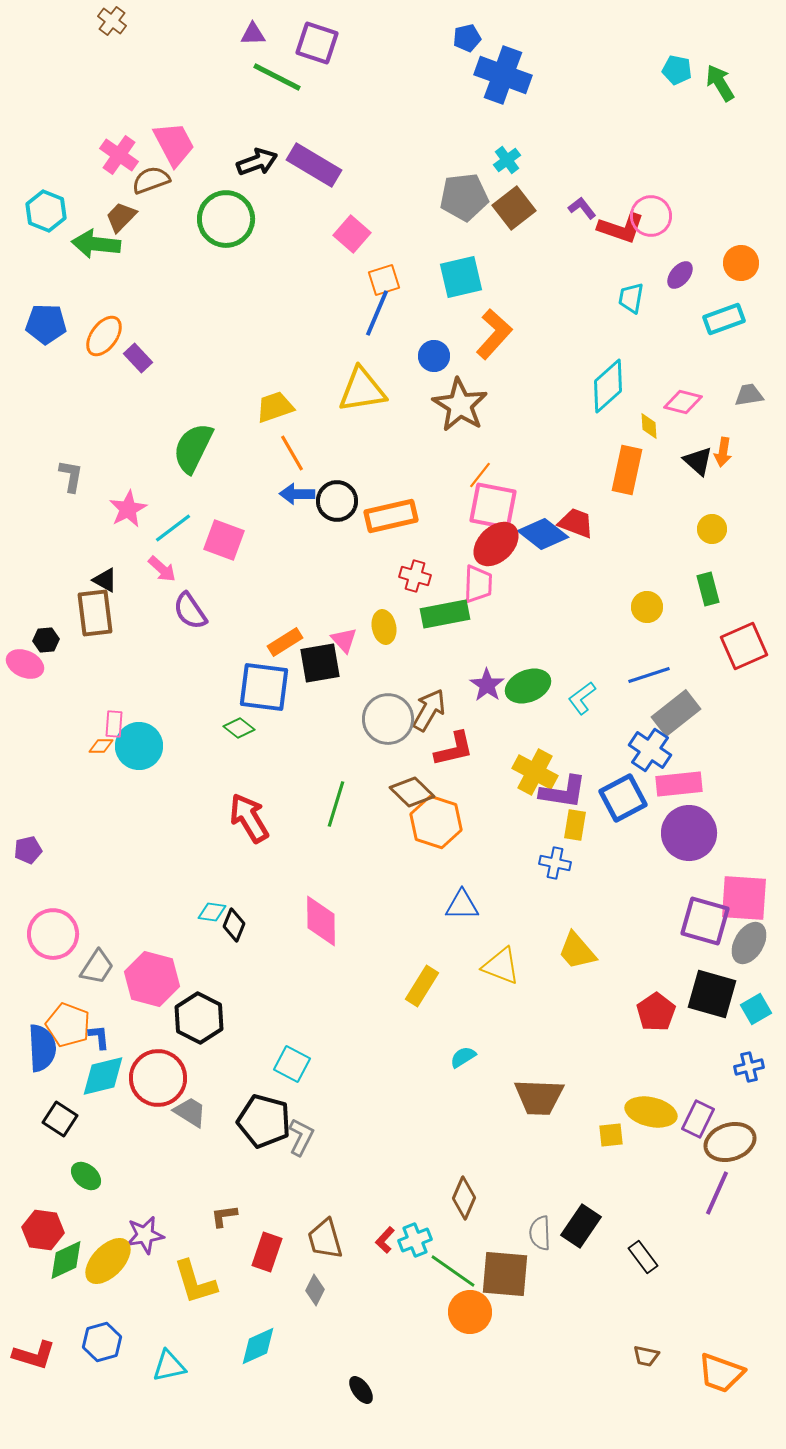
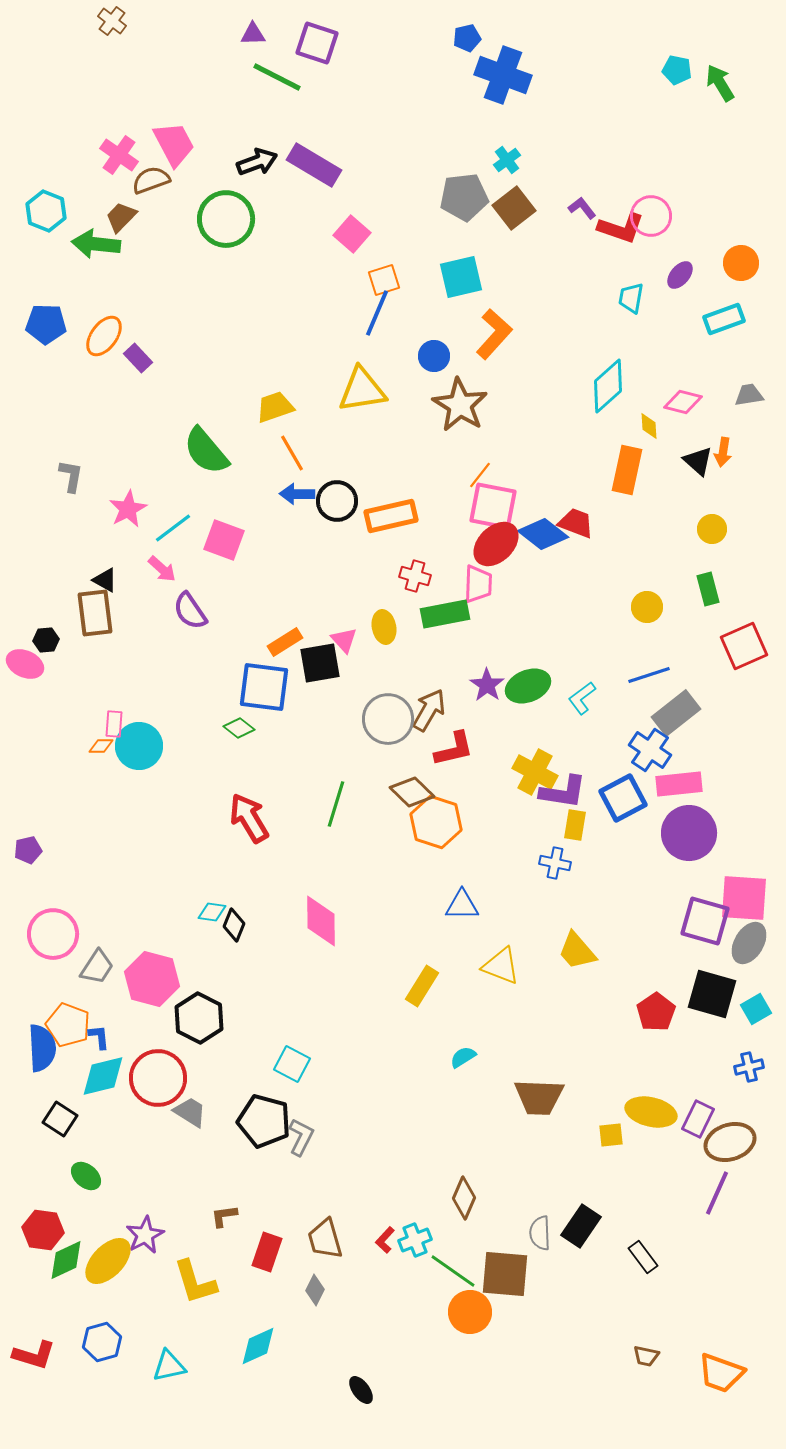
green semicircle at (193, 448): moved 13 px right, 3 px down; rotated 66 degrees counterclockwise
purple star at (145, 1235): rotated 18 degrees counterclockwise
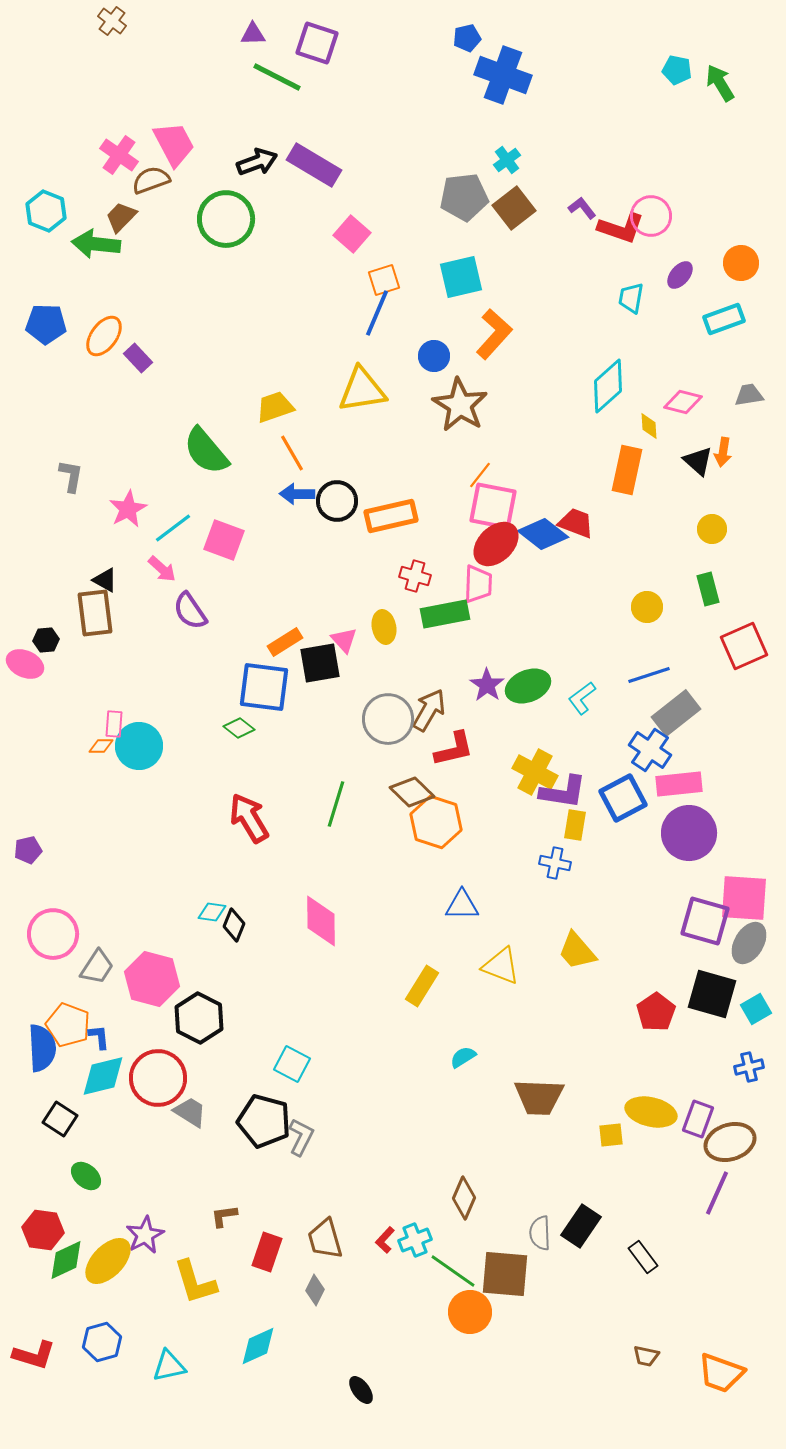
purple rectangle at (698, 1119): rotated 6 degrees counterclockwise
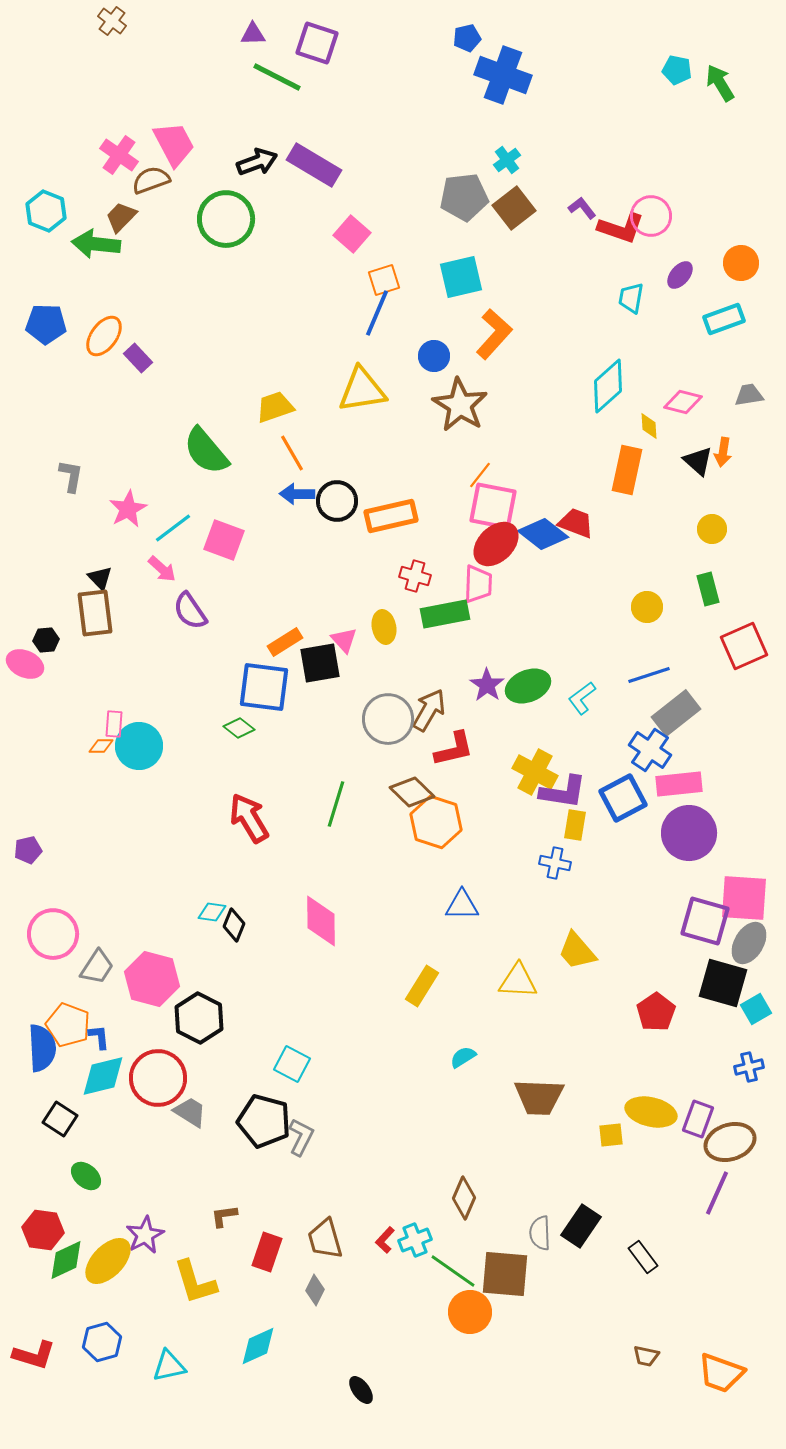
black triangle at (105, 580): moved 5 px left, 2 px up; rotated 16 degrees clockwise
yellow triangle at (501, 966): moved 17 px right, 15 px down; rotated 18 degrees counterclockwise
black square at (712, 994): moved 11 px right, 11 px up
